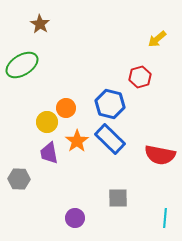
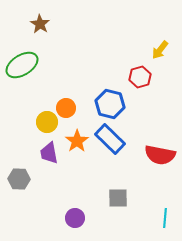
yellow arrow: moved 3 px right, 11 px down; rotated 12 degrees counterclockwise
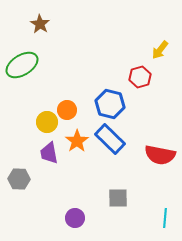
orange circle: moved 1 px right, 2 px down
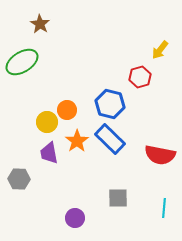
green ellipse: moved 3 px up
cyan line: moved 1 px left, 10 px up
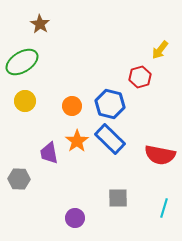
orange circle: moved 5 px right, 4 px up
yellow circle: moved 22 px left, 21 px up
cyan line: rotated 12 degrees clockwise
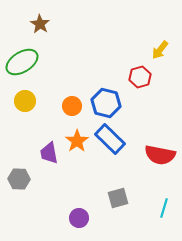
blue hexagon: moved 4 px left, 1 px up
gray square: rotated 15 degrees counterclockwise
purple circle: moved 4 px right
